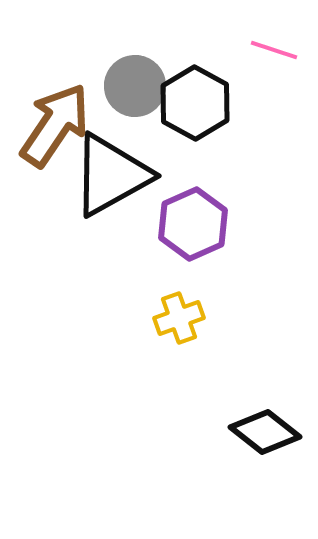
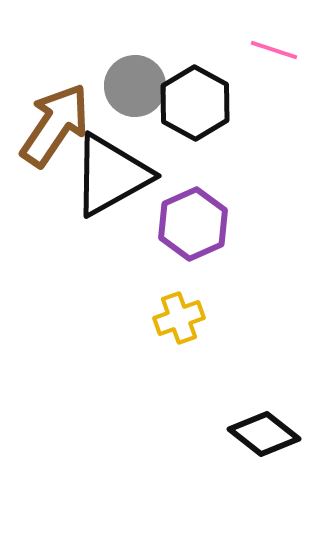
black diamond: moved 1 px left, 2 px down
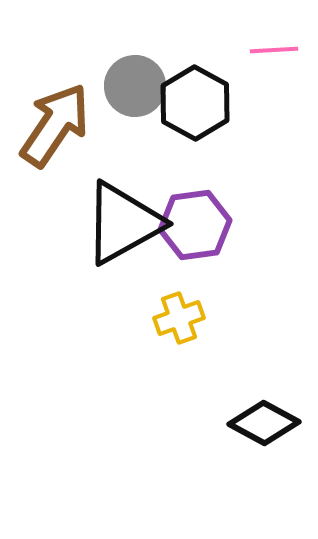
pink line: rotated 21 degrees counterclockwise
black triangle: moved 12 px right, 48 px down
purple hexagon: moved 2 px right, 1 px down; rotated 16 degrees clockwise
black diamond: moved 11 px up; rotated 10 degrees counterclockwise
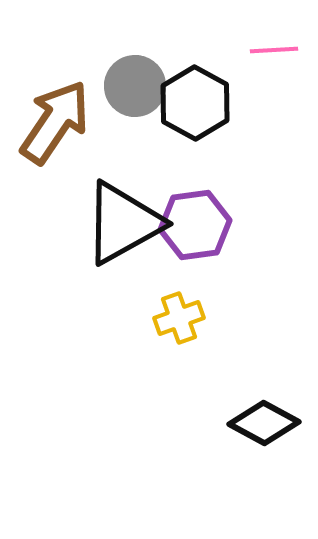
brown arrow: moved 3 px up
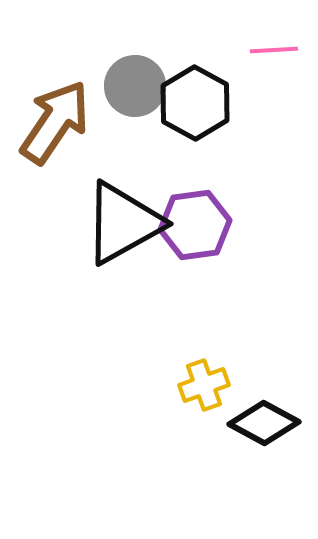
yellow cross: moved 25 px right, 67 px down
